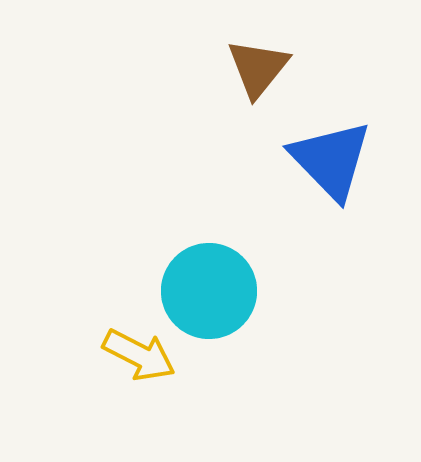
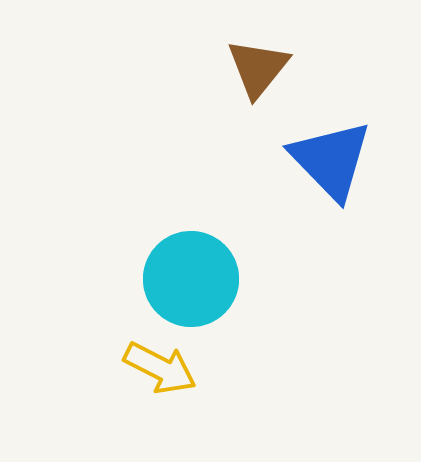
cyan circle: moved 18 px left, 12 px up
yellow arrow: moved 21 px right, 13 px down
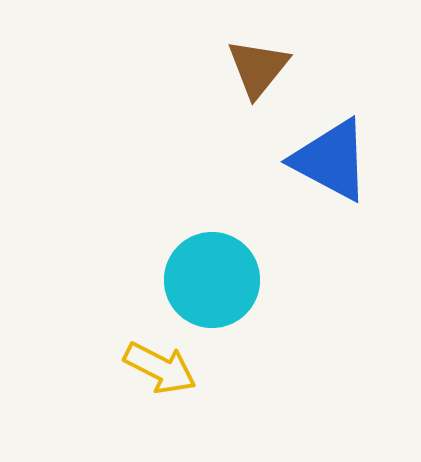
blue triangle: rotated 18 degrees counterclockwise
cyan circle: moved 21 px right, 1 px down
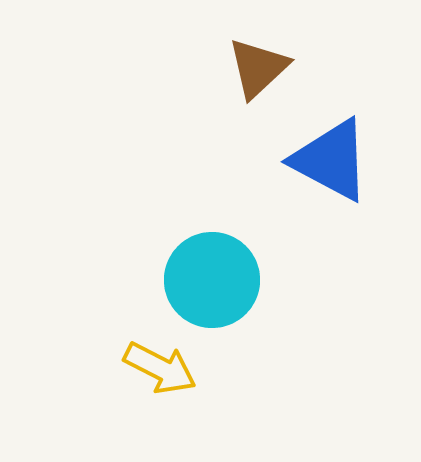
brown triangle: rotated 8 degrees clockwise
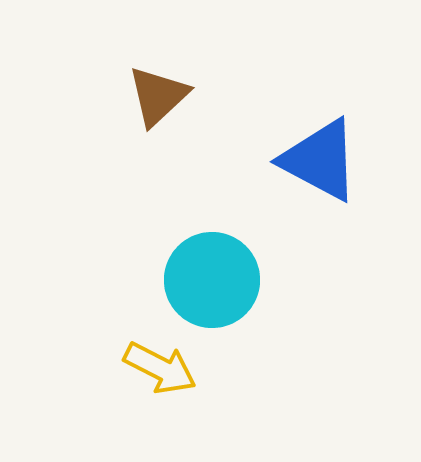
brown triangle: moved 100 px left, 28 px down
blue triangle: moved 11 px left
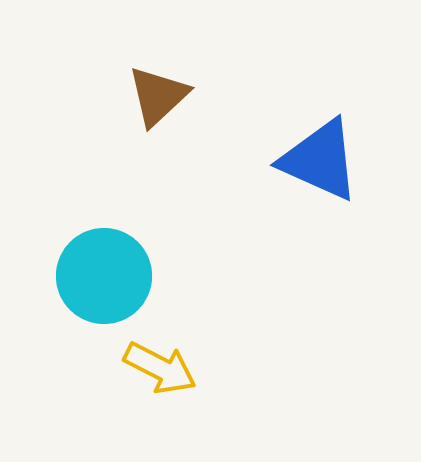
blue triangle: rotated 4 degrees counterclockwise
cyan circle: moved 108 px left, 4 px up
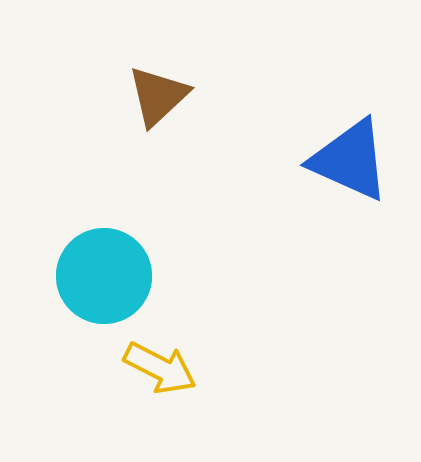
blue triangle: moved 30 px right
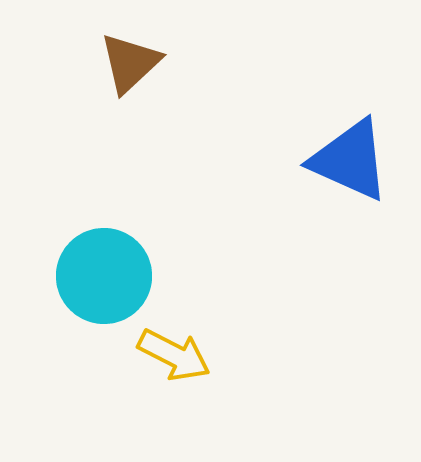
brown triangle: moved 28 px left, 33 px up
yellow arrow: moved 14 px right, 13 px up
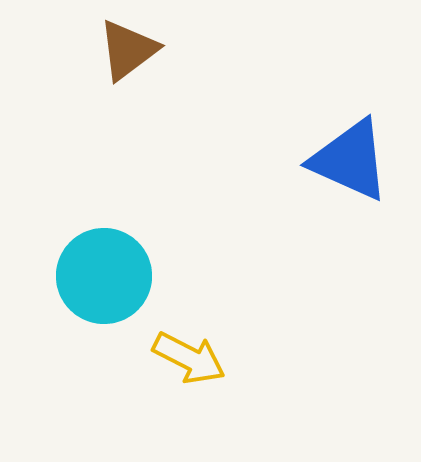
brown triangle: moved 2 px left, 13 px up; rotated 6 degrees clockwise
yellow arrow: moved 15 px right, 3 px down
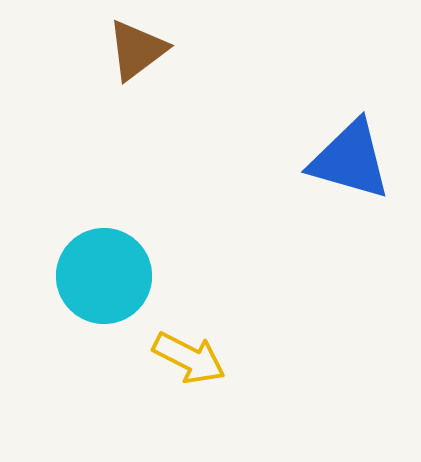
brown triangle: moved 9 px right
blue triangle: rotated 8 degrees counterclockwise
